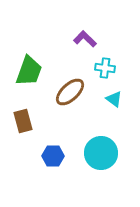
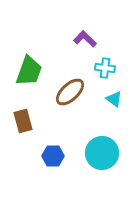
cyan circle: moved 1 px right
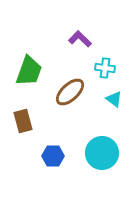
purple L-shape: moved 5 px left
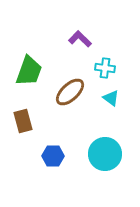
cyan triangle: moved 3 px left, 1 px up
cyan circle: moved 3 px right, 1 px down
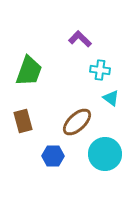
cyan cross: moved 5 px left, 2 px down
brown ellipse: moved 7 px right, 30 px down
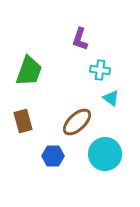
purple L-shape: rotated 115 degrees counterclockwise
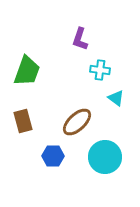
green trapezoid: moved 2 px left
cyan triangle: moved 5 px right
cyan circle: moved 3 px down
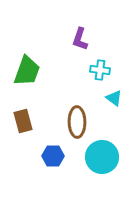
cyan triangle: moved 2 px left
brown ellipse: rotated 48 degrees counterclockwise
cyan circle: moved 3 px left
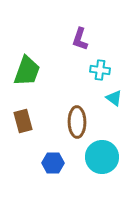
blue hexagon: moved 7 px down
